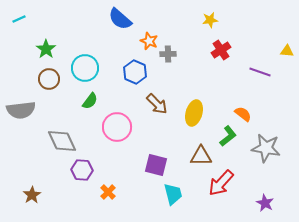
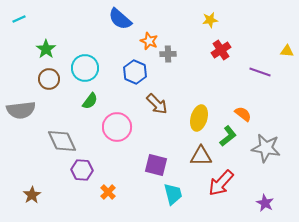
yellow ellipse: moved 5 px right, 5 px down
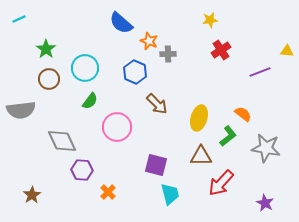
blue semicircle: moved 1 px right, 4 px down
purple line: rotated 40 degrees counterclockwise
cyan trapezoid: moved 3 px left
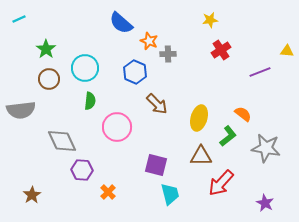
green semicircle: rotated 30 degrees counterclockwise
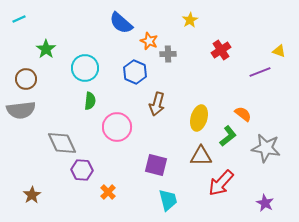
yellow star: moved 20 px left; rotated 21 degrees counterclockwise
yellow triangle: moved 8 px left; rotated 16 degrees clockwise
brown circle: moved 23 px left
brown arrow: rotated 60 degrees clockwise
gray diamond: moved 2 px down
cyan trapezoid: moved 2 px left, 6 px down
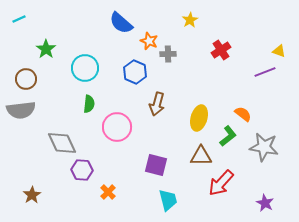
purple line: moved 5 px right
green semicircle: moved 1 px left, 3 px down
gray star: moved 2 px left, 1 px up
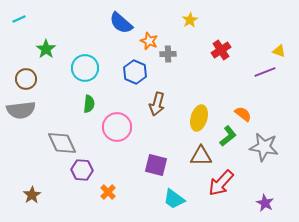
cyan trapezoid: moved 6 px right, 1 px up; rotated 140 degrees clockwise
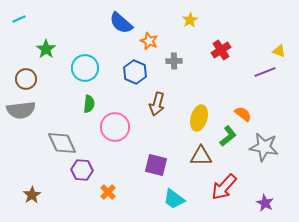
gray cross: moved 6 px right, 7 px down
pink circle: moved 2 px left
red arrow: moved 3 px right, 4 px down
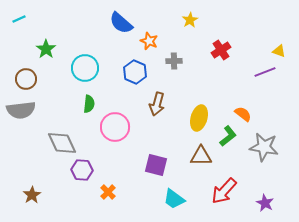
red arrow: moved 4 px down
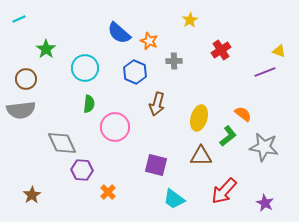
blue semicircle: moved 2 px left, 10 px down
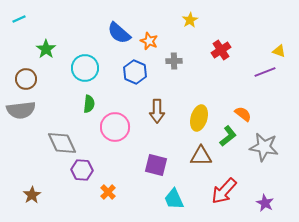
brown arrow: moved 7 px down; rotated 15 degrees counterclockwise
cyan trapezoid: rotated 30 degrees clockwise
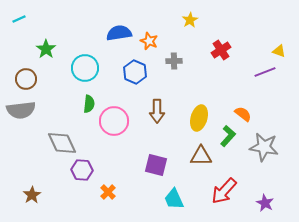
blue semicircle: rotated 130 degrees clockwise
pink circle: moved 1 px left, 6 px up
green L-shape: rotated 10 degrees counterclockwise
